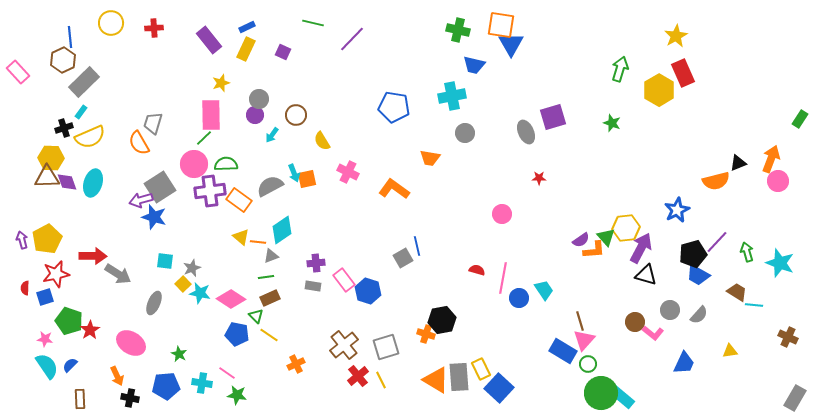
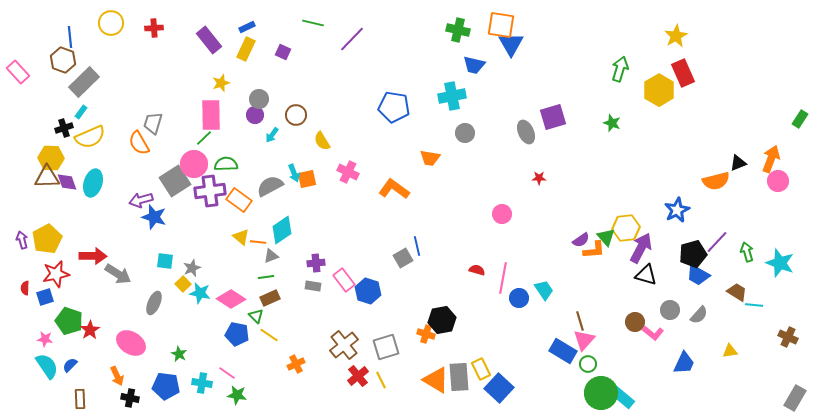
brown hexagon at (63, 60): rotated 15 degrees counterclockwise
gray square at (160, 187): moved 15 px right, 6 px up
blue pentagon at (166, 386): rotated 12 degrees clockwise
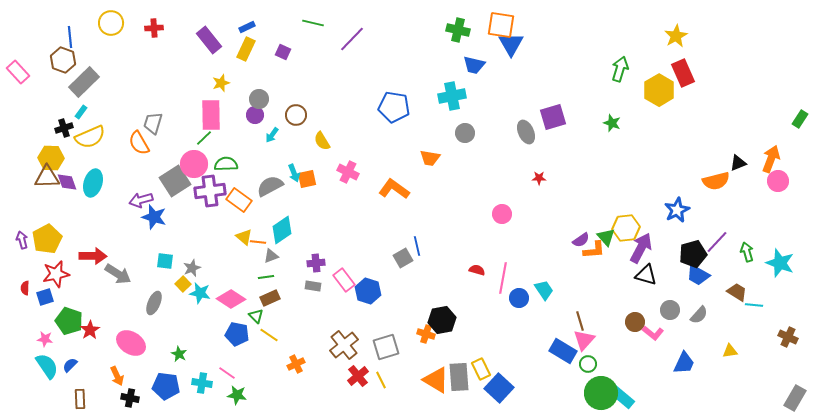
yellow triangle at (241, 237): moved 3 px right
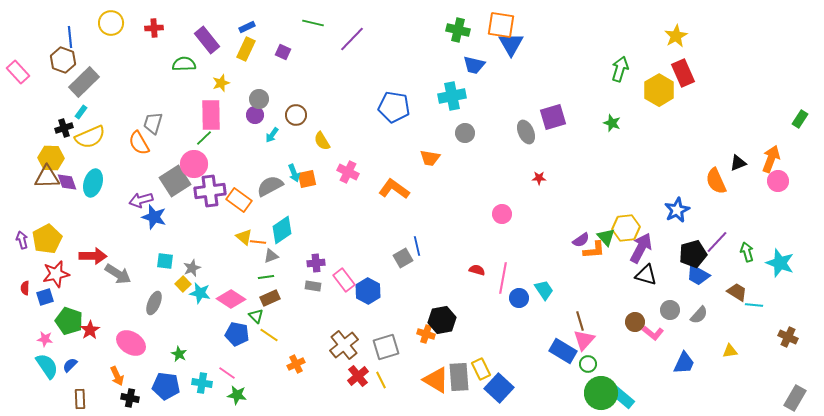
purple rectangle at (209, 40): moved 2 px left
green semicircle at (226, 164): moved 42 px left, 100 px up
orange semicircle at (716, 181): rotated 80 degrees clockwise
blue hexagon at (368, 291): rotated 10 degrees clockwise
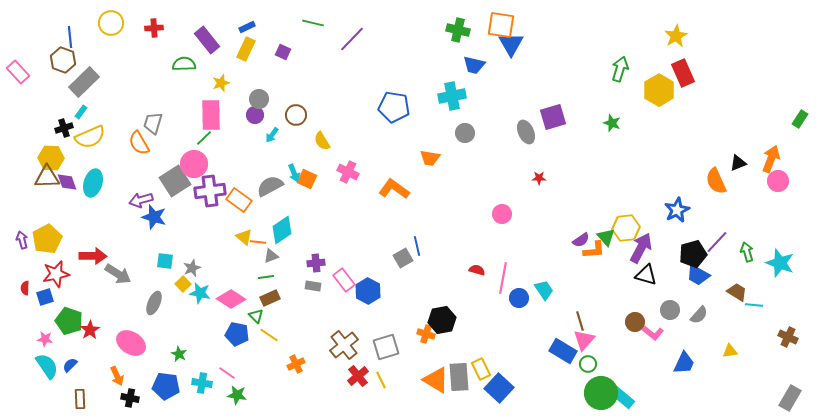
orange square at (307, 179): rotated 36 degrees clockwise
gray rectangle at (795, 398): moved 5 px left
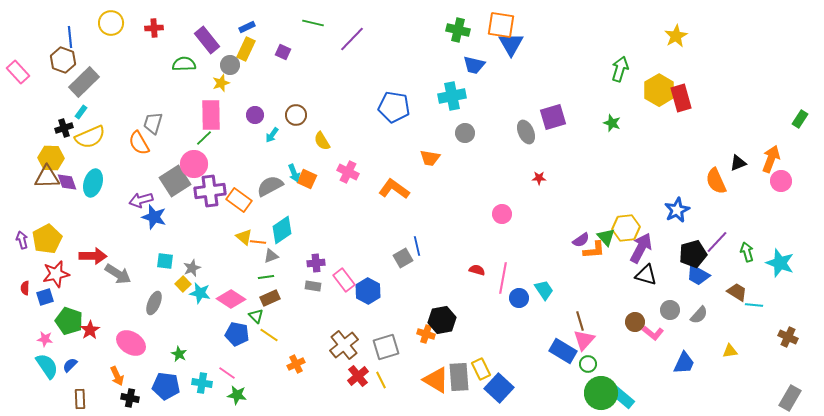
red rectangle at (683, 73): moved 2 px left, 25 px down; rotated 8 degrees clockwise
gray circle at (259, 99): moved 29 px left, 34 px up
pink circle at (778, 181): moved 3 px right
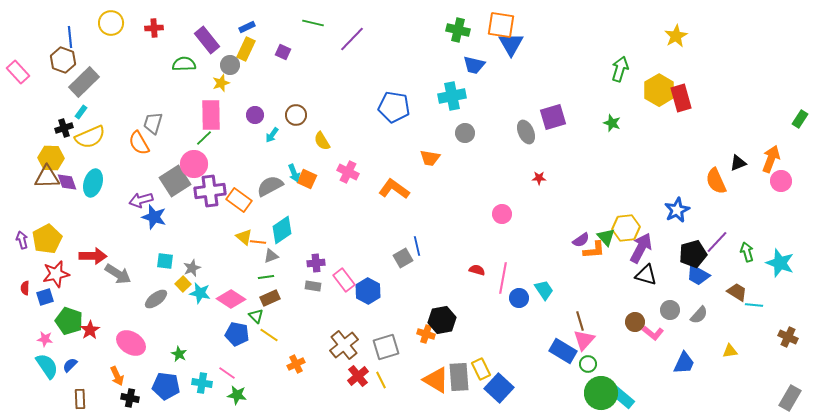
gray ellipse at (154, 303): moved 2 px right, 4 px up; rotated 30 degrees clockwise
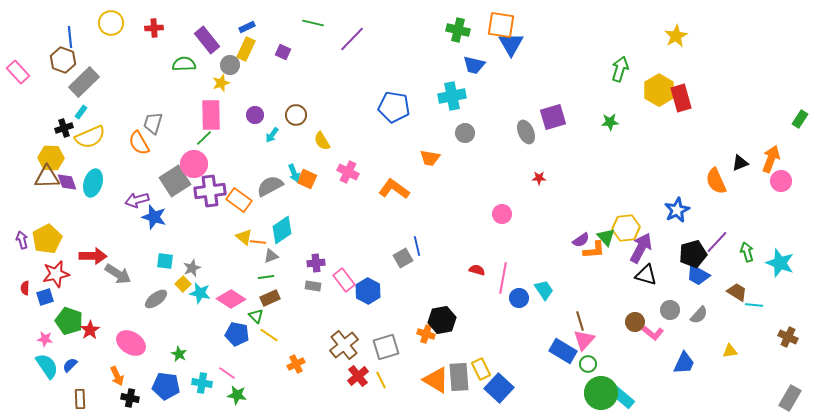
green star at (612, 123): moved 2 px left, 1 px up; rotated 24 degrees counterclockwise
black triangle at (738, 163): moved 2 px right
purple arrow at (141, 200): moved 4 px left
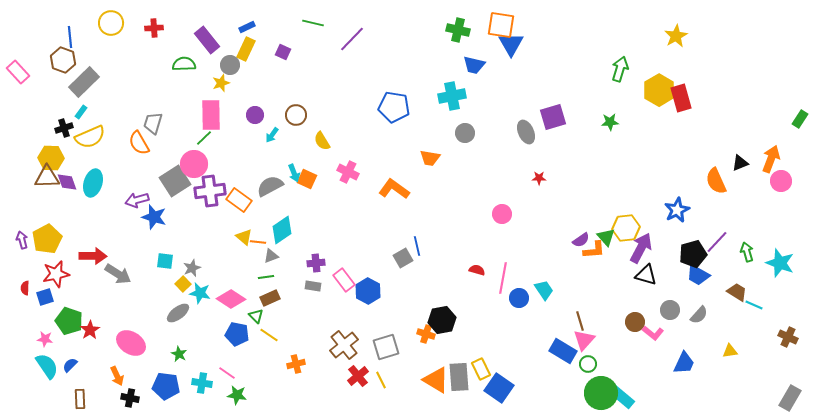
gray ellipse at (156, 299): moved 22 px right, 14 px down
cyan line at (754, 305): rotated 18 degrees clockwise
orange cross at (296, 364): rotated 12 degrees clockwise
blue square at (499, 388): rotated 8 degrees counterclockwise
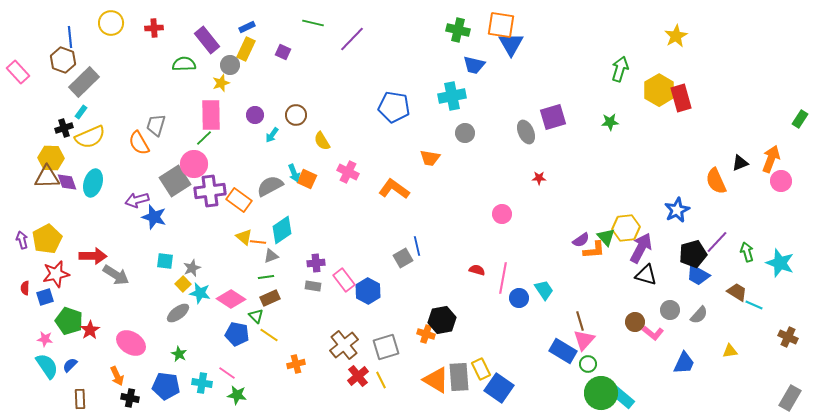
gray trapezoid at (153, 123): moved 3 px right, 2 px down
gray arrow at (118, 274): moved 2 px left, 1 px down
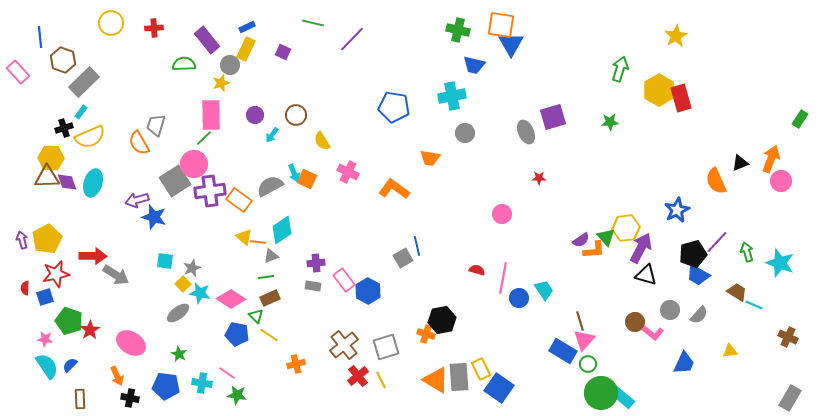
blue line at (70, 37): moved 30 px left
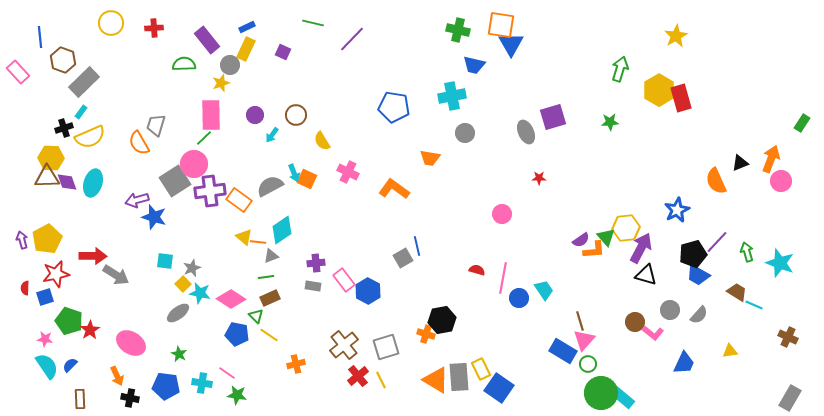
green rectangle at (800, 119): moved 2 px right, 4 px down
